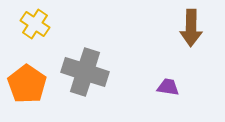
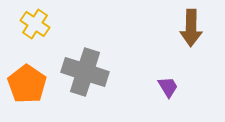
purple trapezoid: rotated 50 degrees clockwise
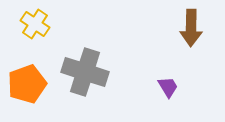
orange pentagon: rotated 18 degrees clockwise
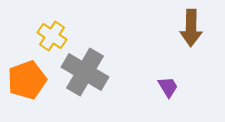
yellow cross: moved 17 px right, 12 px down
gray cross: rotated 12 degrees clockwise
orange pentagon: moved 4 px up
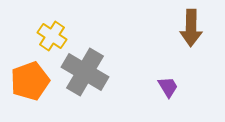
orange pentagon: moved 3 px right, 1 px down
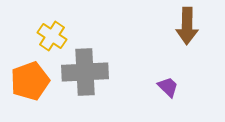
brown arrow: moved 4 px left, 2 px up
gray cross: rotated 33 degrees counterclockwise
purple trapezoid: rotated 15 degrees counterclockwise
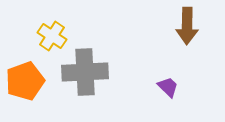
orange pentagon: moved 5 px left
